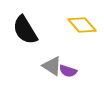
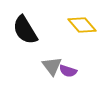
gray triangle: rotated 20 degrees clockwise
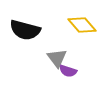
black semicircle: rotated 44 degrees counterclockwise
gray triangle: moved 5 px right, 8 px up
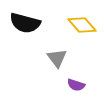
black semicircle: moved 7 px up
purple semicircle: moved 8 px right, 14 px down
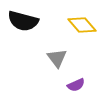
black semicircle: moved 2 px left, 2 px up
purple semicircle: rotated 42 degrees counterclockwise
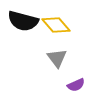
yellow diamond: moved 26 px left
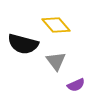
black semicircle: moved 23 px down
gray triangle: moved 1 px left, 3 px down
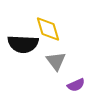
yellow diamond: moved 8 px left, 4 px down; rotated 24 degrees clockwise
black semicircle: rotated 12 degrees counterclockwise
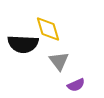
gray triangle: moved 3 px right
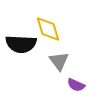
black semicircle: moved 2 px left
purple semicircle: rotated 48 degrees clockwise
